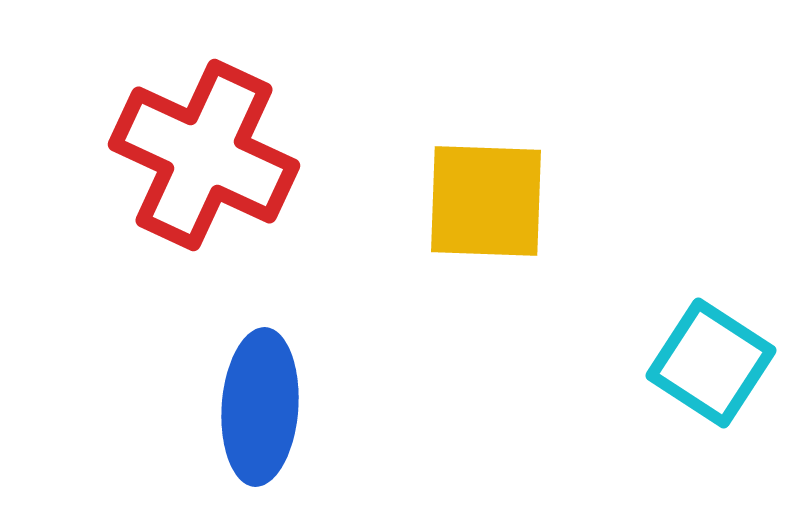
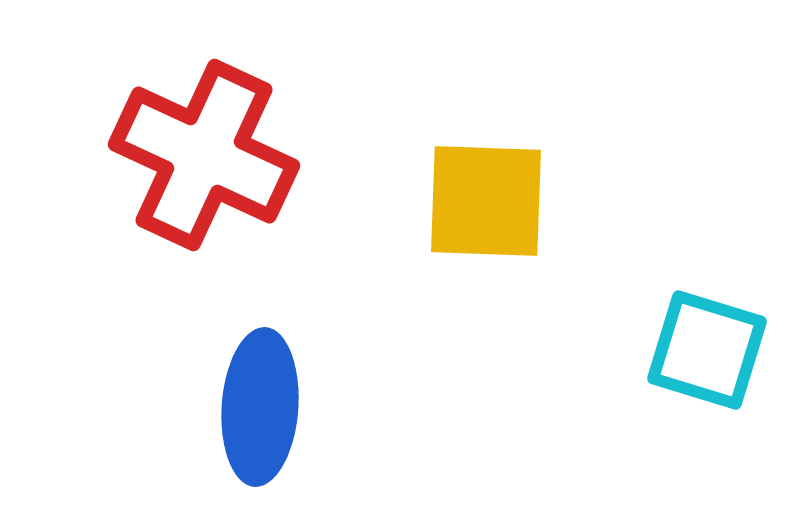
cyan square: moved 4 px left, 13 px up; rotated 16 degrees counterclockwise
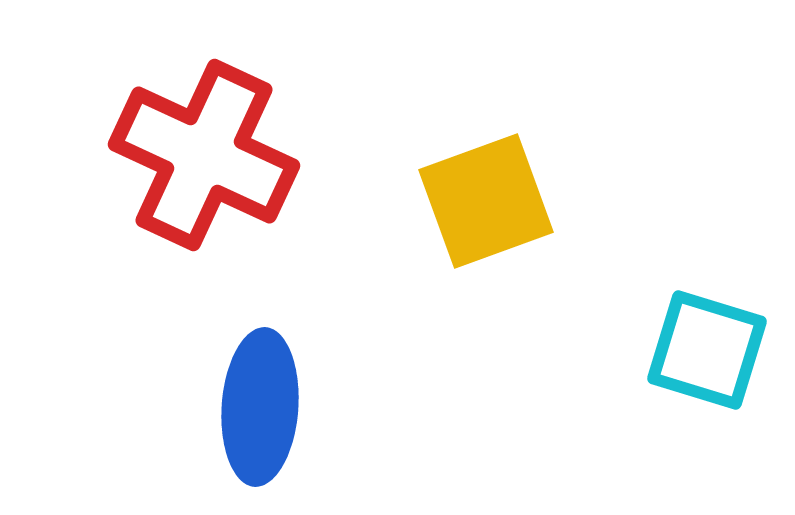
yellow square: rotated 22 degrees counterclockwise
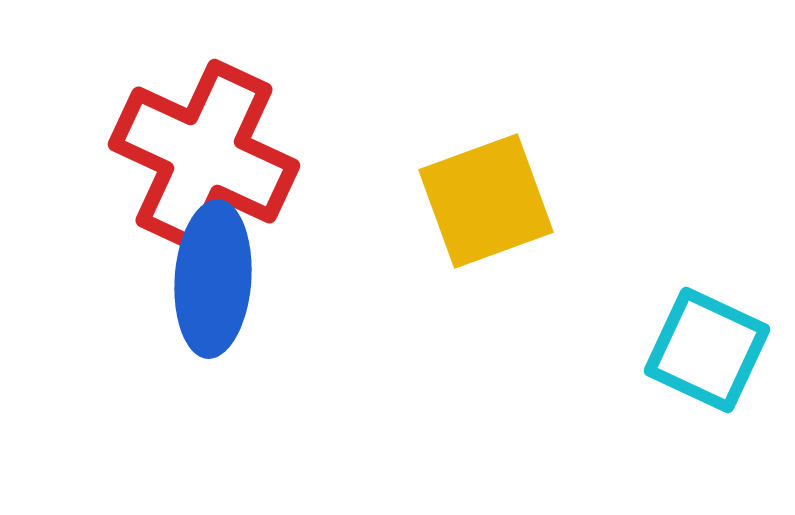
cyan square: rotated 8 degrees clockwise
blue ellipse: moved 47 px left, 128 px up
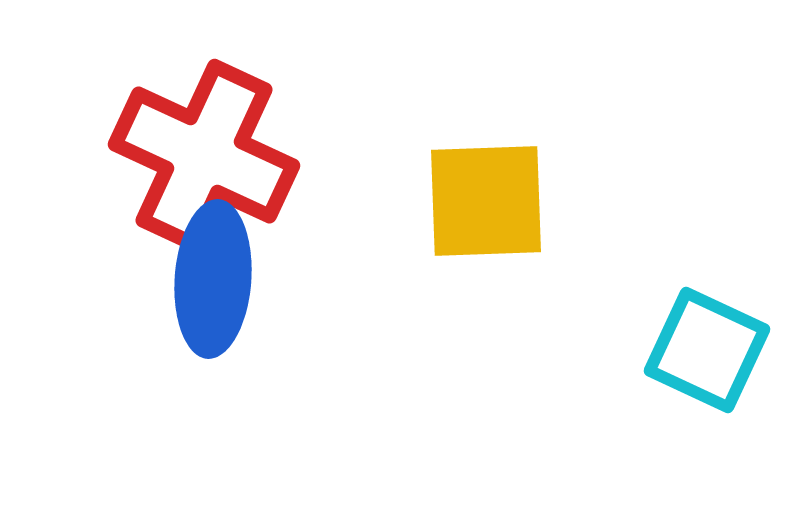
yellow square: rotated 18 degrees clockwise
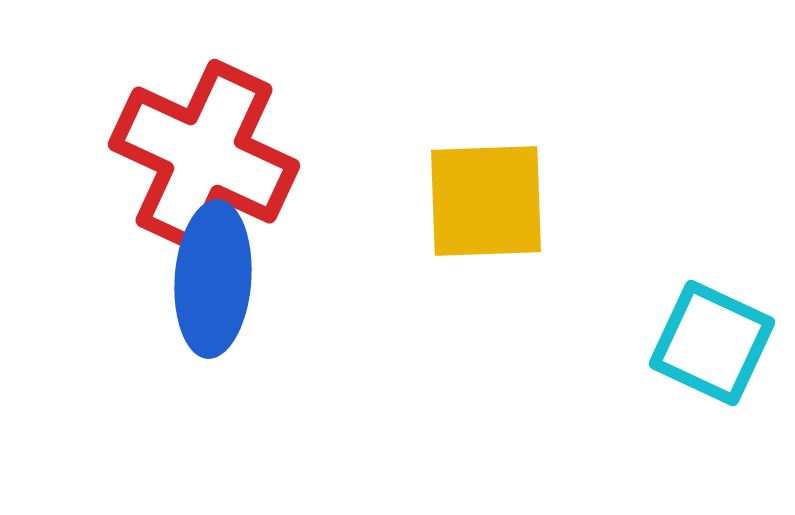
cyan square: moved 5 px right, 7 px up
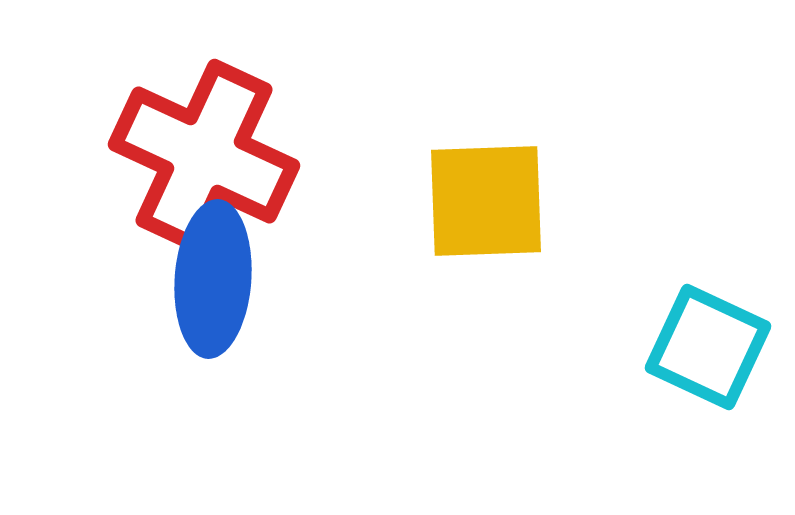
cyan square: moved 4 px left, 4 px down
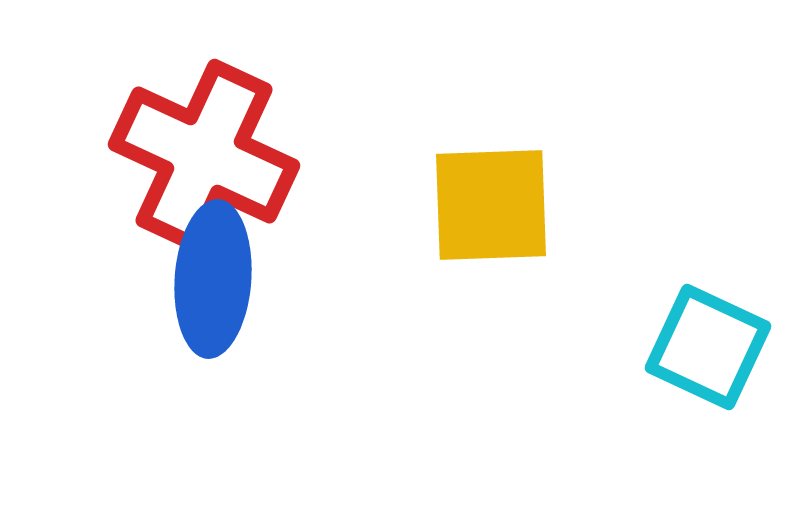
yellow square: moved 5 px right, 4 px down
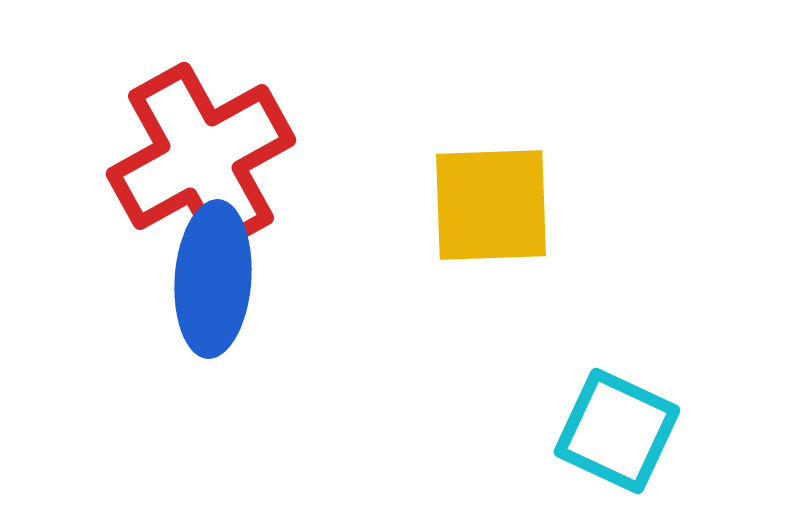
red cross: moved 3 px left, 2 px down; rotated 36 degrees clockwise
cyan square: moved 91 px left, 84 px down
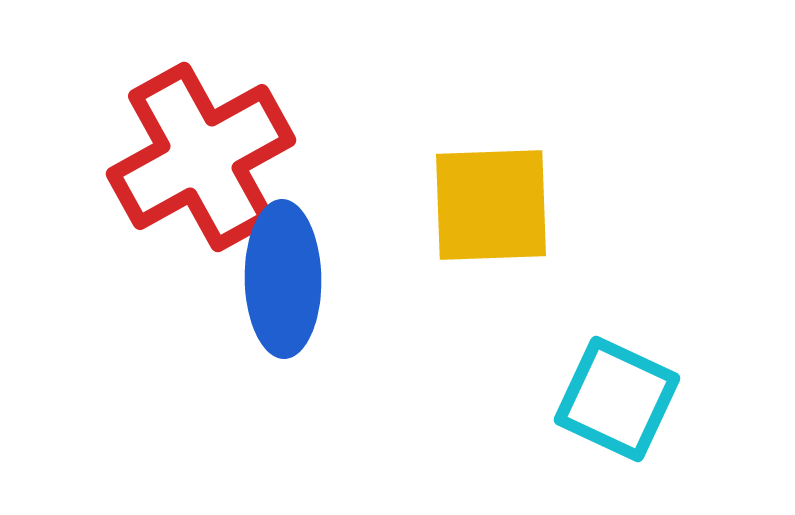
blue ellipse: moved 70 px right; rotated 5 degrees counterclockwise
cyan square: moved 32 px up
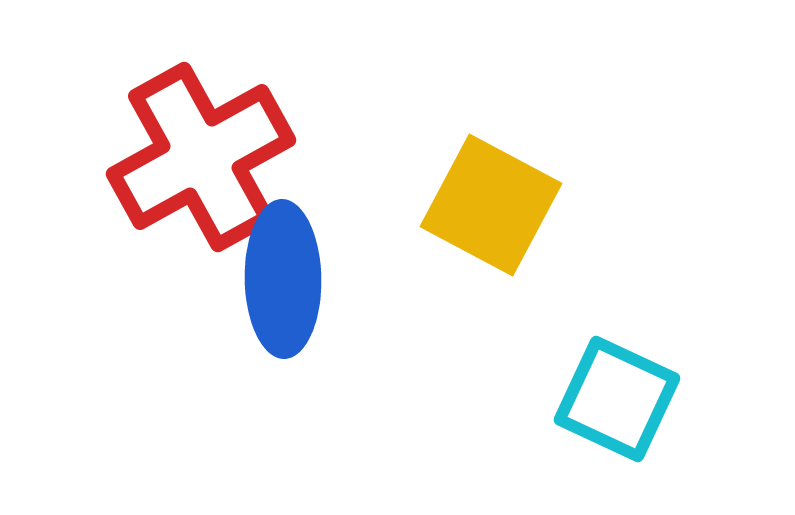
yellow square: rotated 30 degrees clockwise
